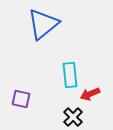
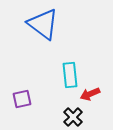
blue triangle: rotated 44 degrees counterclockwise
purple square: moved 1 px right; rotated 24 degrees counterclockwise
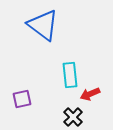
blue triangle: moved 1 px down
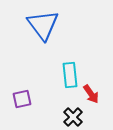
blue triangle: rotated 16 degrees clockwise
red arrow: moved 1 px right; rotated 102 degrees counterclockwise
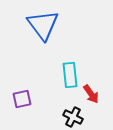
black cross: rotated 18 degrees counterclockwise
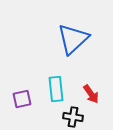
blue triangle: moved 30 px right, 14 px down; rotated 24 degrees clockwise
cyan rectangle: moved 14 px left, 14 px down
black cross: rotated 18 degrees counterclockwise
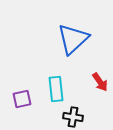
red arrow: moved 9 px right, 12 px up
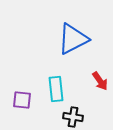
blue triangle: rotated 16 degrees clockwise
red arrow: moved 1 px up
purple square: moved 1 px down; rotated 18 degrees clockwise
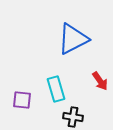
cyan rectangle: rotated 10 degrees counterclockwise
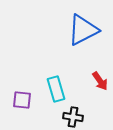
blue triangle: moved 10 px right, 9 px up
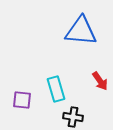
blue triangle: moved 2 px left, 1 px down; rotated 32 degrees clockwise
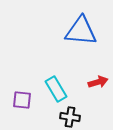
red arrow: moved 2 px left, 1 px down; rotated 72 degrees counterclockwise
cyan rectangle: rotated 15 degrees counterclockwise
black cross: moved 3 px left
